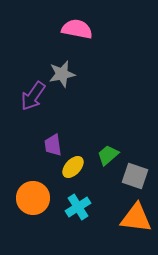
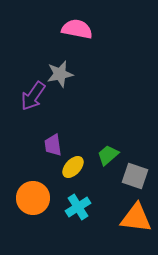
gray star: moved 2 px left
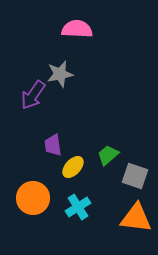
pink semicircle: rotated 8 degrees counterclockwise
purple arrow: moved 1 px up
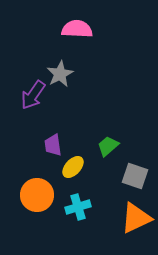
gray star: rotated 16 degrees counterclockwise
green trapezoid: moved 9 px up
orange circle: moved 4 px right, 3 px up
cyan cross: rotated 15 degrees clockwise
orange triangle: rotated 32 degrees counterclockwise
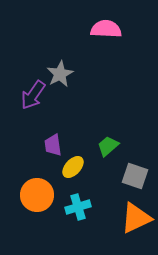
pink semicircle: moved 29 px right
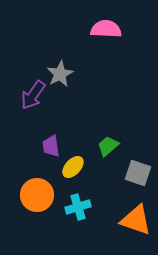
purple trapezoid: moved 2 px left, 1 px down
gray square: moved 3 px right, 3 px up
orange triangle: moved 2 px down; rotated 44 degrees clockwise
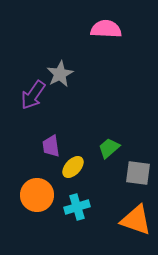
green trapezoid: moved 1 px right, 2 px down
gray square: rotated 12 degrees counterclockwise
cyan cross: moved 1 px left
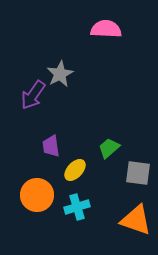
yellow ellipse: moved 2 px right, 3 px down
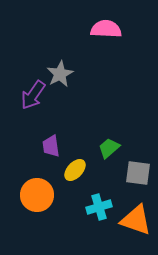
cyan cross: moved 22 px right
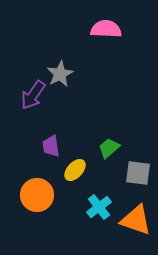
cyan cross: rotated 20 degrees counterclockwise
